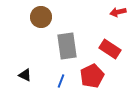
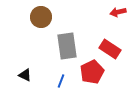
red pentagon: moved 4 px up
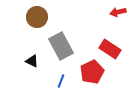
brown circle: moved 4 px left
gray rectangle: moved 6 px left; rotated 20 degrees counterclockwise
black triangle: moved 7 px right, 14 px up
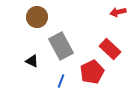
red rectangle: rotated 10 degrees clockwise
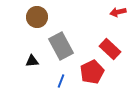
black triangle: rotated 32 degrees counterclockwise
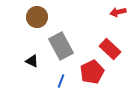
black triangle: rotated 32 degrees clockwise
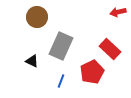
gray rectangle: rotated 52 degrees clockwise
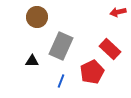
black triangle: rotated 24 degrees counterclockwise
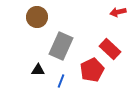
black triangle: moved 6 px right, 9 px down
red pentagon: moved 2 px up
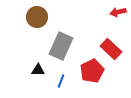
red rectangle: moved 1 px right
red pentagon: moved 1 px down
